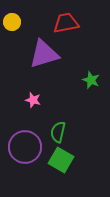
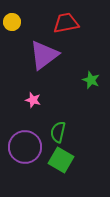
purple triangle: moved 1 px down; rotated 20 degrees counterclockwise
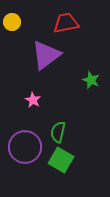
purple triangle: moved 2 px right
pink star: rotated 14 degrees clockwise
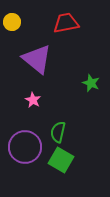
purple triangle: moved 9 px left, 4 px down; rotated 44 degrees counterclockwise
green star: moved 3 px down
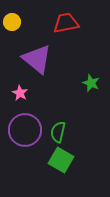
pink star: moved 13 px left, 7 px up
purple circle: moved 17 px up
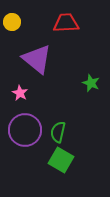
red trapezoid: rotated 8 degrees clockwise
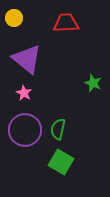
yellow circle: moved 2 px right, 4 px up
purple triangle: moved 10 px left
green star: moved 2 px right
pink star: moved 4 px right
green semicircle: moved 3 px up
green square: moved 2 px down
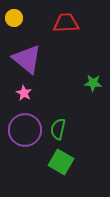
green star: rotated 18 degrees counterclockwise
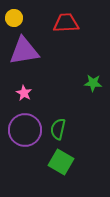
purple triangle: moved 3 px left, 8 px up; rotated 48 degrees counterclockwise
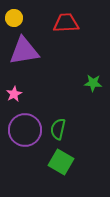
pink star: moved 10 px left, 1 px down; rotated 14 degrees clockwise
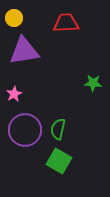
green square: moved 2 px left, 1 px up
